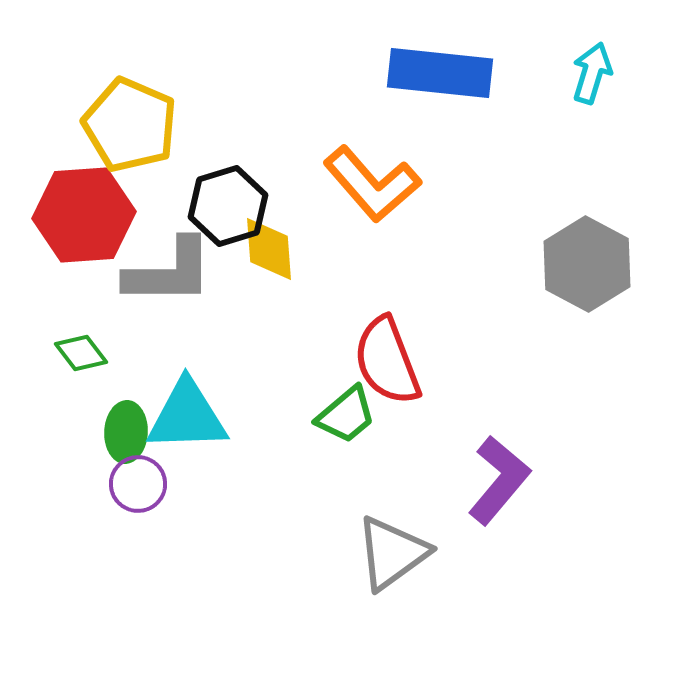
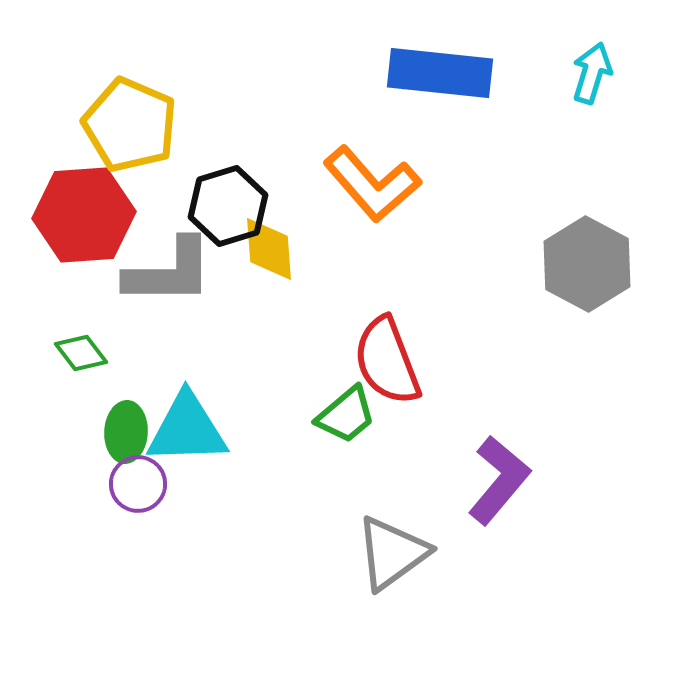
cyan triangle: moved 13 px down
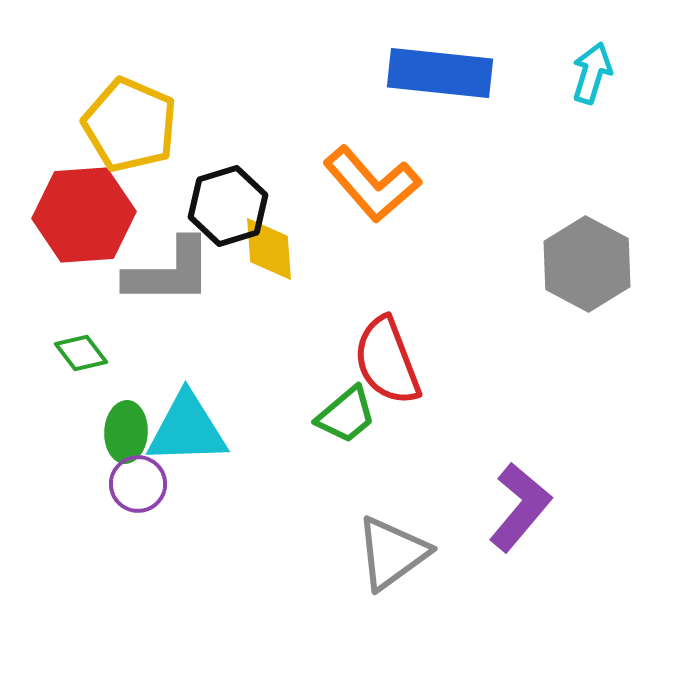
purple L-shape: moved 21 px right, 27 px down
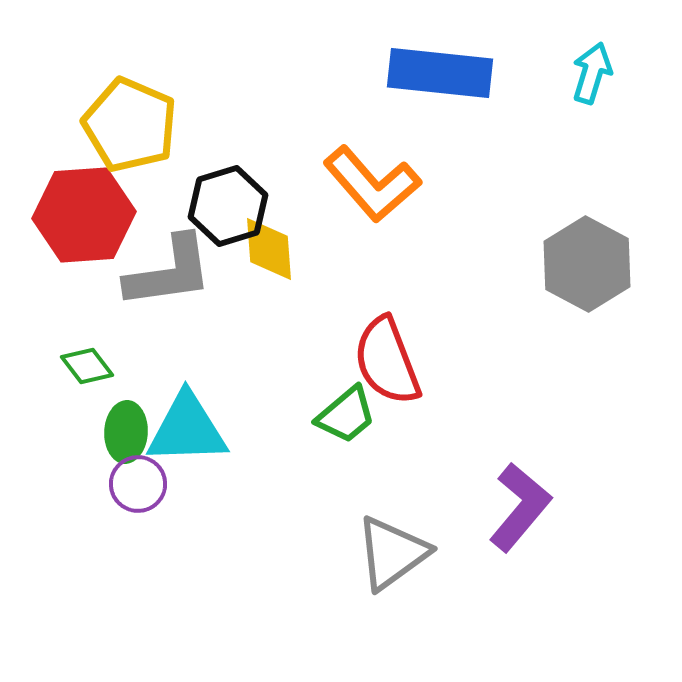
gray L-shape: rotated 8 degrees counterclockwise
green diamond: moved 6 px right, 13 px down
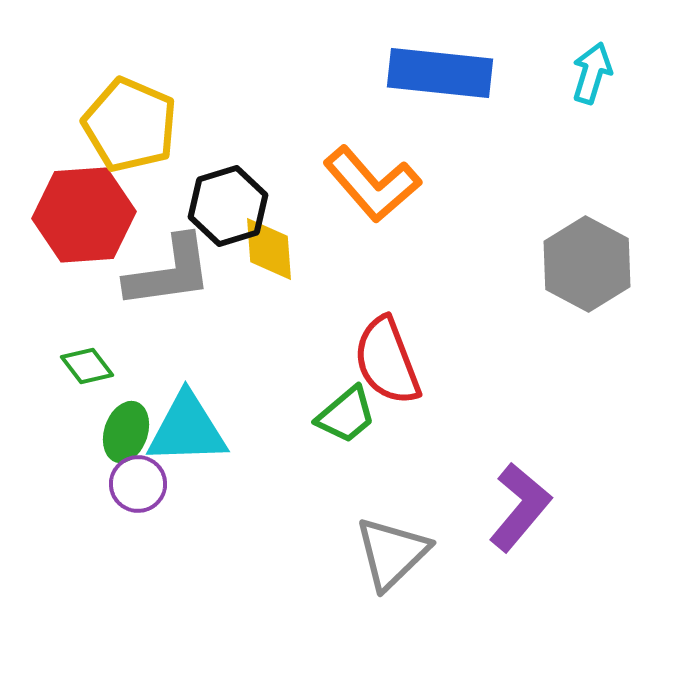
green ellipse: rotated 16 degrees clockwise
gray triangle: rotated 8 degrees counterclockwise
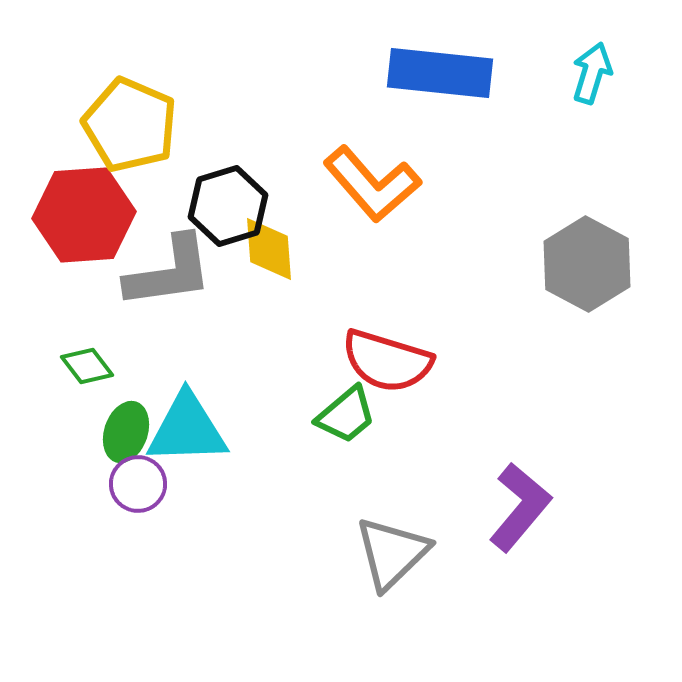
red semicircle: rotated 52 degrees counterclockwise
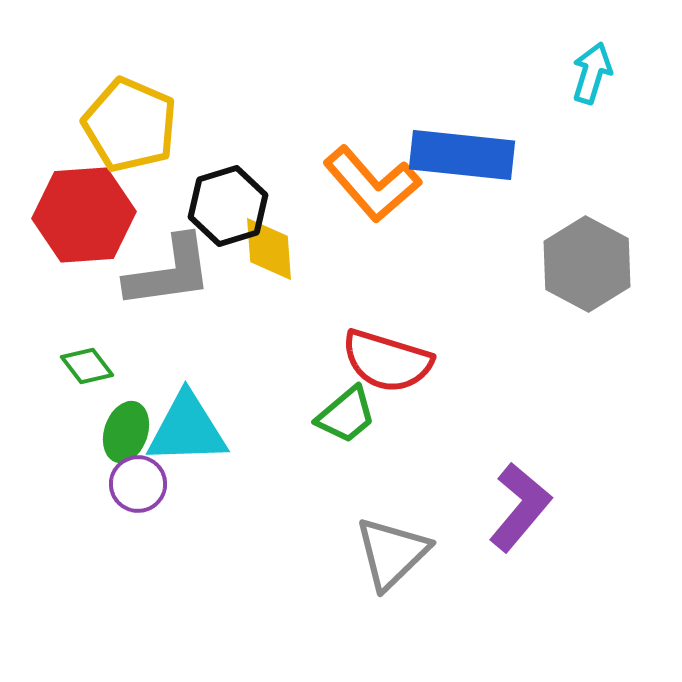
blue rectangle: moved 22 px right, 82 px down
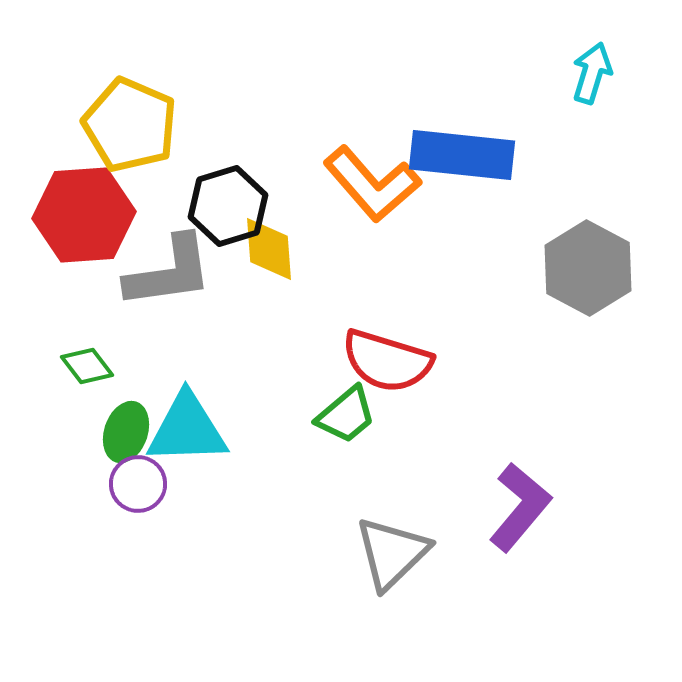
gray hexagon: moved 1 px right, 4 px down
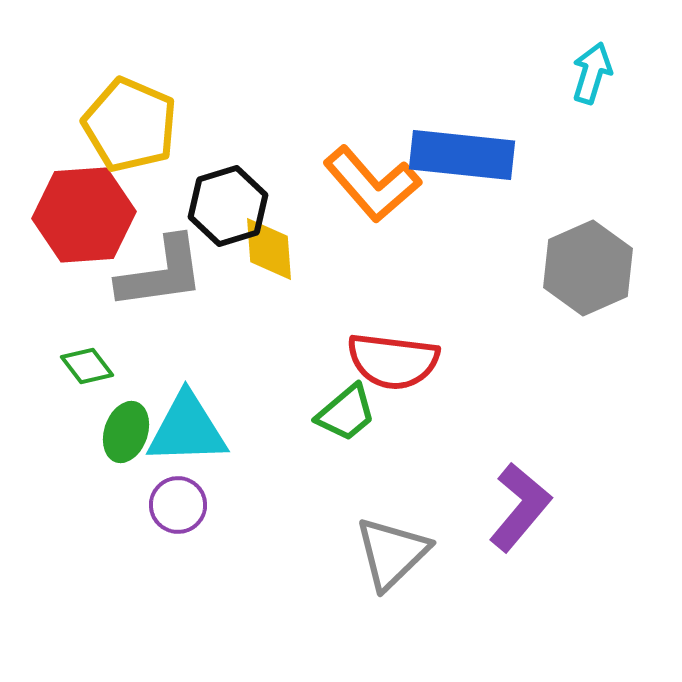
gray hexagon: rotated 8 degrees clockwise
gray L-shape: moved 8 px left, 1 px down
red semicircle: moved 6 px right; rotated 10 degrees counterclockwise
green trapezoid: moved 2 px up
purple circle: moved 40 px right, 21 px down
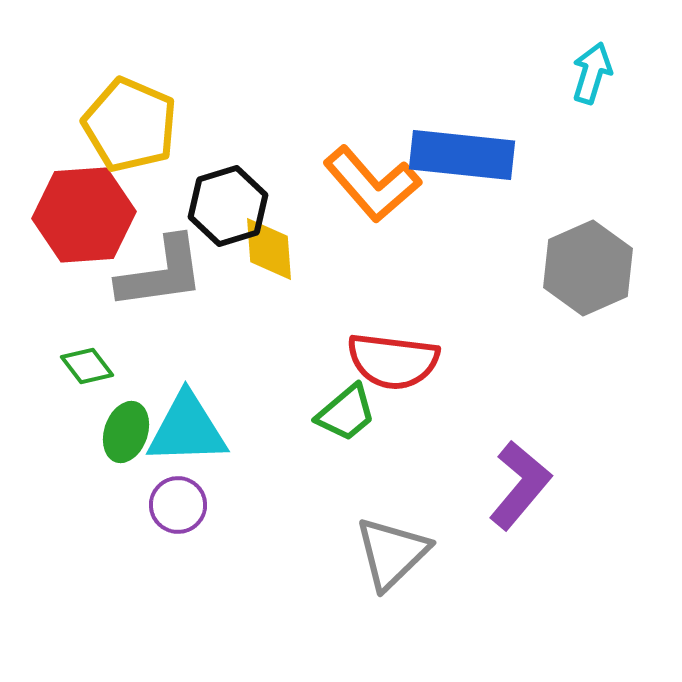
purple L-shape: moved 22 px up
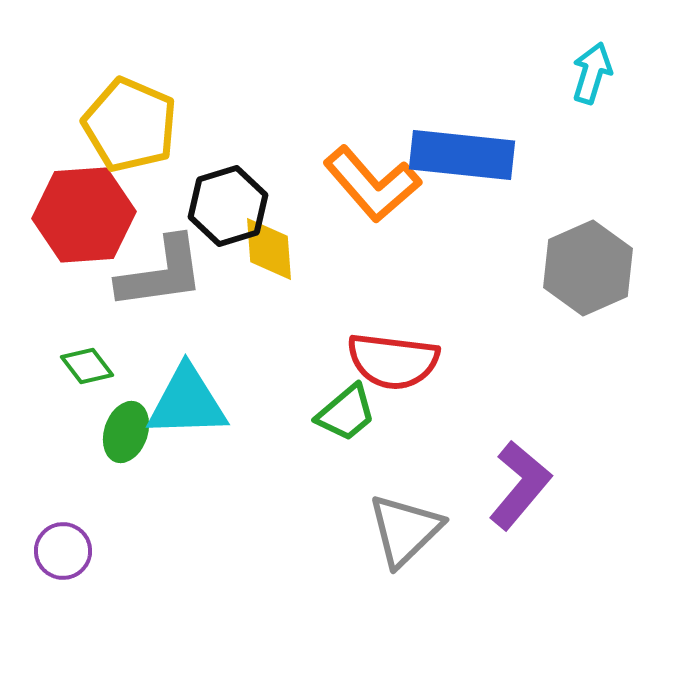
cyan triangle: moved 27 px up
purple circle: moved 115 px left, 46 px down
gray triangle: moved 13 px right, 23 px up
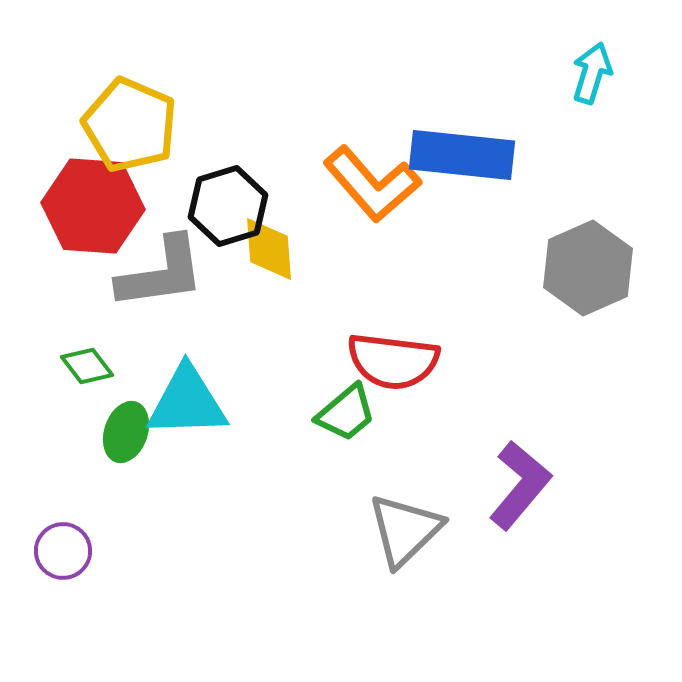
red hexagon: moved 9 px right, 9 px up; rotated 8 degrees clockwise
